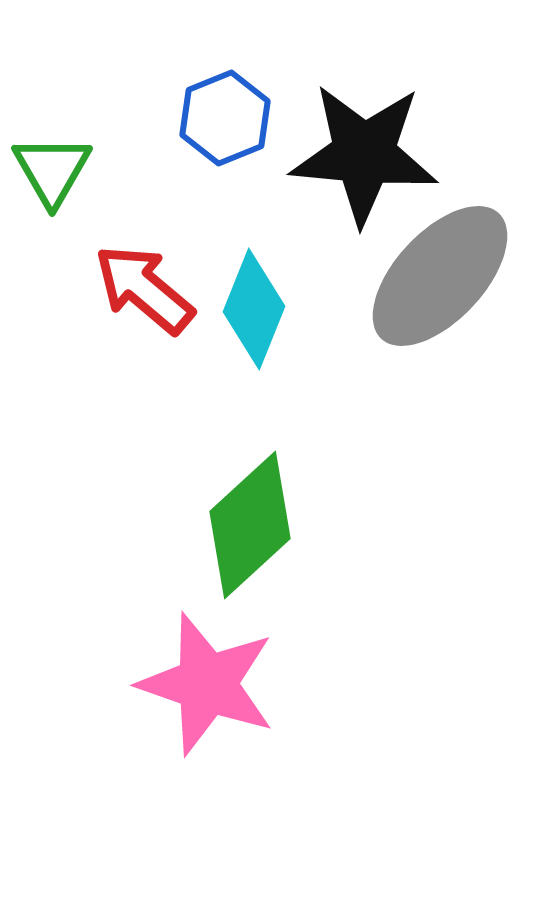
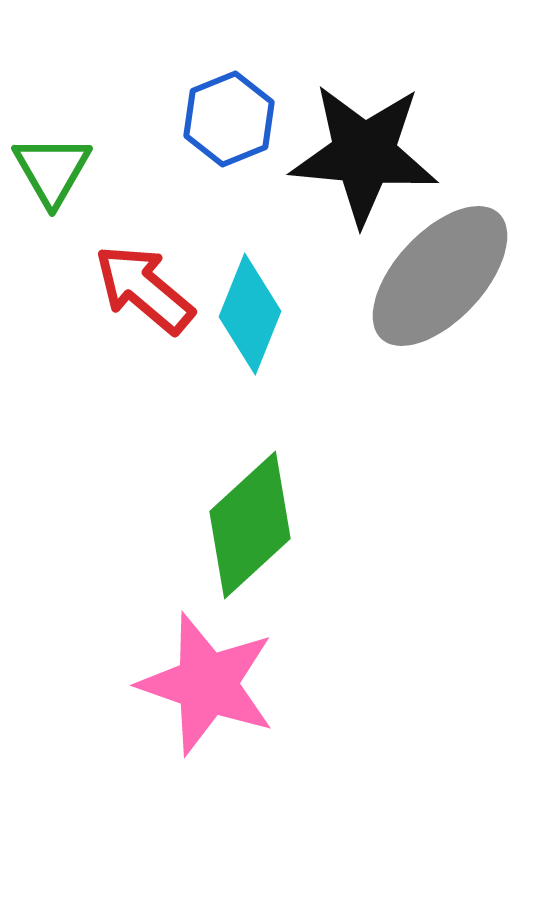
blue hexagon: moved 4 px right, 1 px down
cyan diamond: moved 4 px left, 5 px down
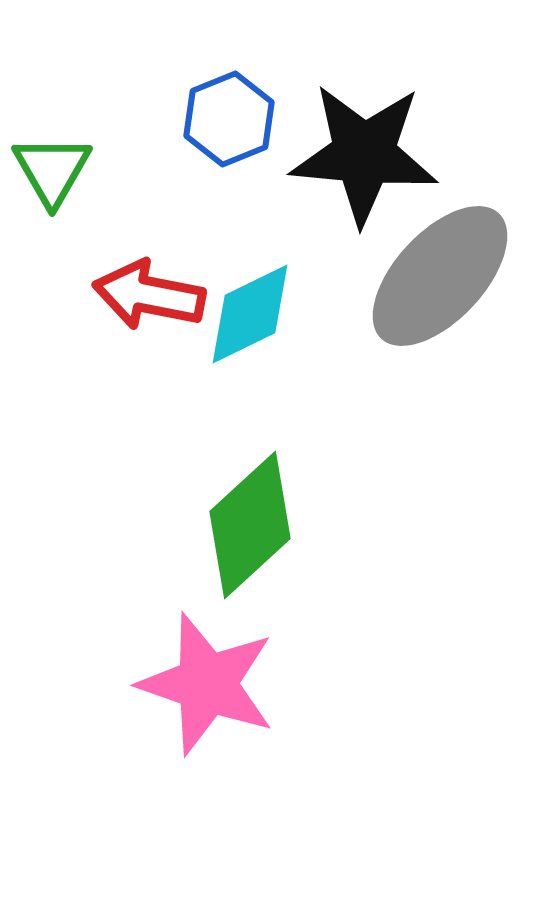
red arrow: moved 5 px right, 6 px down; rotated 29 degrees counterclockwise
cyan diamond: rotated 42 degrees clockwise
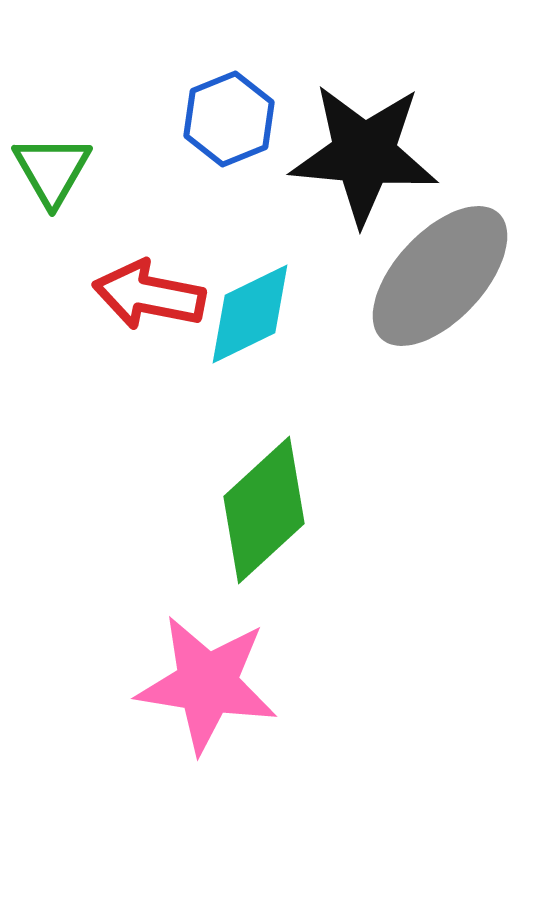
green diamond: moved 14 px right, 15 px up
pink star: rotated 10 degrees counterclockwise
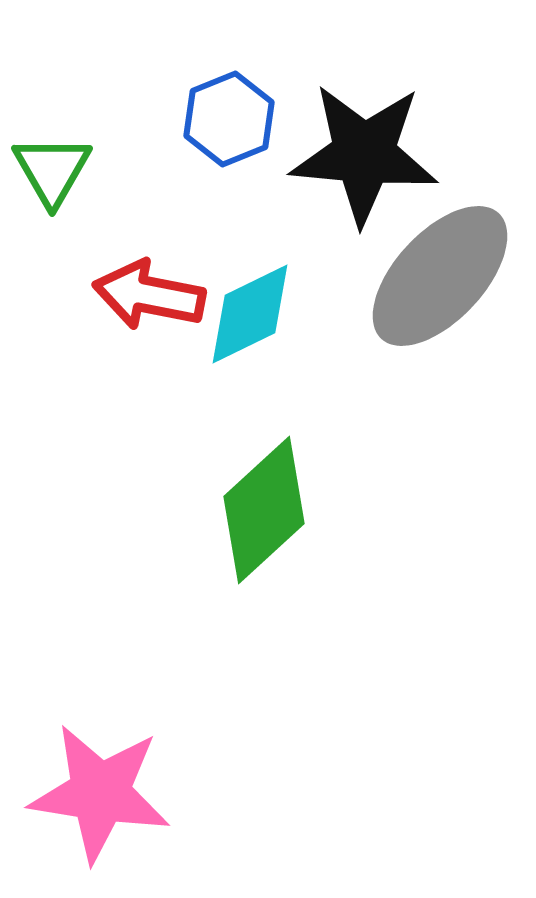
pink star: moved 107 px left, 109 px down
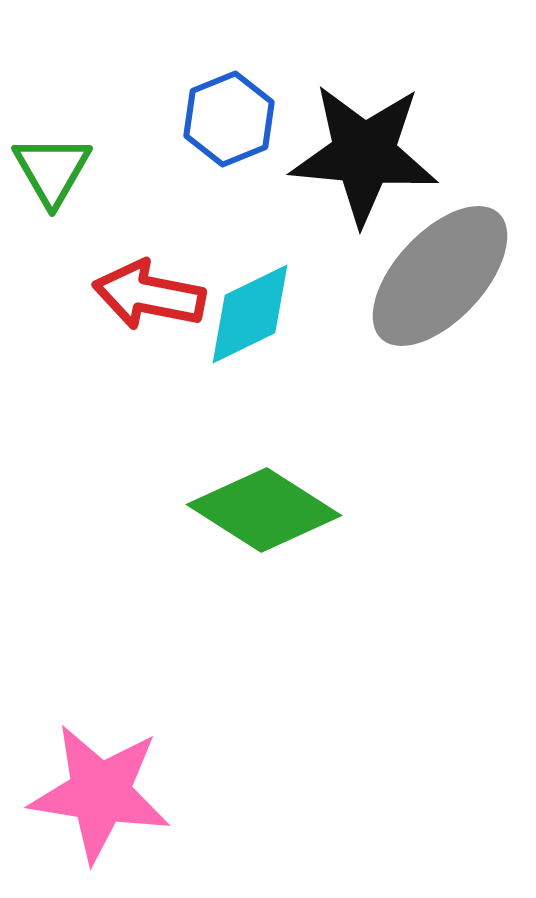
green diamond: rotated 75 degrees clockwise
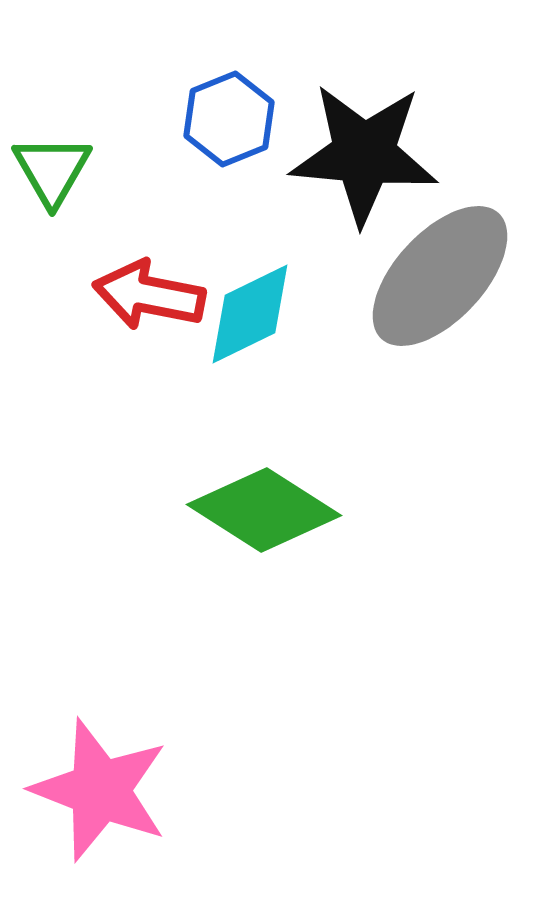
pink star: moved 3 px up; rotated 12 degrees clockwise
